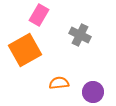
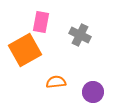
pink rectangle: moved 2 px right, 7 px down; rotated 20 degrees counterclockwise
orange semicircle: moved 3 px left, 1 px up
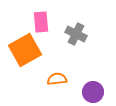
pink rectangle: rotated 15 degrees counterclockwise
gray cross: moved 4 px left, 1 px up
orange semicircle: moved 1 px right, 3 px up
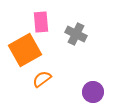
orange semicircle: moved 15 px left; rotated 30 degrees counterclockwise
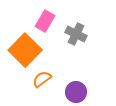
pink rectangle: moved 4 px right, 1 px up; rotated 35 degrees clockwise
orange square: rotated 16 degrees counterclockwise
purple circle: moved 17 px left
